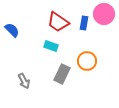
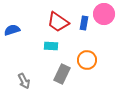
blue semicircle: rotated 63 degrees counterclockwise
cyan rectangle: rotated 16 degrees counterclockwise
orange circle: moved 1 px up
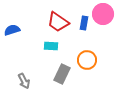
pink circle: moved 1 px left
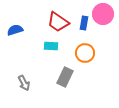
blue semicircle: moved 3 px right
orange circle: moved 2 px left, 7 px up
gray rectangle: moved 3 px right, 3 px down
gray arrow: moved 2 px down
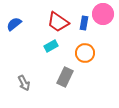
blue semicircle: moved 1 px left, 6 px up; rotated 21 degrees counterclockwise
cyan rectangle: rotated 32 degrees counterclockwise
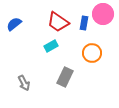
orange circle: moved 7 px right
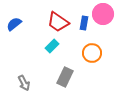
cyan rectangle: moved 1 px right; rotated 16 degrees counterclockwise
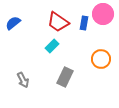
blue semicircle: moved 1 px left, 1 px up
orange circle: moved 9 px right, 6 px down
gray arrow: moved 1 px left, 3 px up
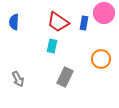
pink circle: moved 1 px right, 1 px up
blue semicircle: moved 1 px right, 1 px up; rotated 49 degrees counterclockwise
cyan rectangle: rotated 32 degrees counterclockwise
gray arrow: moved 5 px left, 1 px up
